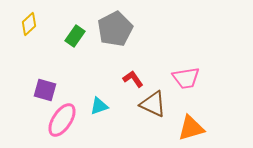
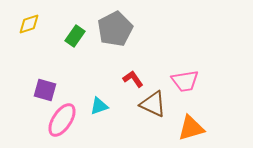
yellow diamond: rotated 25 degrees clockwise
pink trapezoid: moved 1 px left, 3 px down
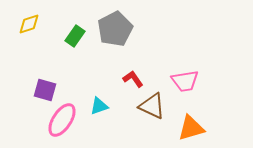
brown triangle: moved 1 px left, 2 px down
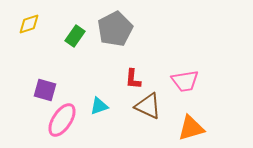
red L-shape: rotated 140 degrees counterclockwise
brown triangle: moved 4 px left
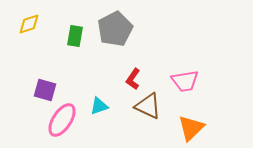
green rectangle: rotated 25 degrees counterclockwise
red L-shape: rotated 30 degrees clockwise
orange triangle: rotated 28 degrees counterclockwise
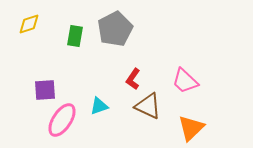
pink trapezoid: rotated 52 degrees clockwise
purple square: rotated 20 degrees counterclockwise
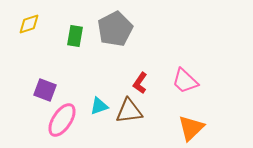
red L-shape: moved 7 px right, 4 px down
purple square: rotated 25 degrees clockwise
brown triangle: moved 19 px left, 5 px down; rotated 32 degrees counterclockwise
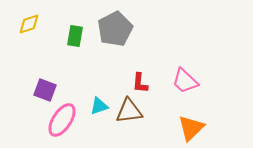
red L-shape: rotated 30 degrees counterclockwise
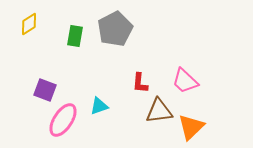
yellow diamond: rotated 15 degrees counterclockwise
brown triangle: moved 30 px right
pink ellipse: moved 1 px right
orange triangle: moved 1 px up
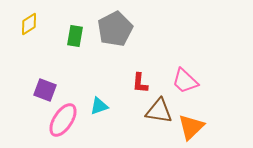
brown triangle: rotated 16 degrees clockwise
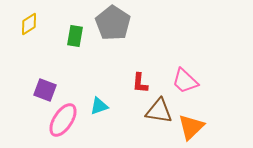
gray pentagon: moved 2 px left, 6 px up; rotated 12 degrees counterclockwise
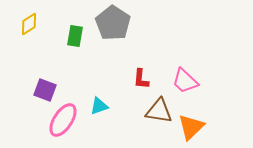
red L-shape: moved 1 px right, 4 px up
